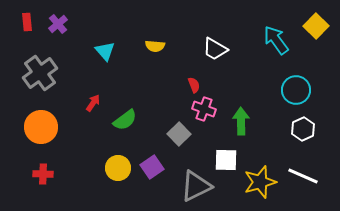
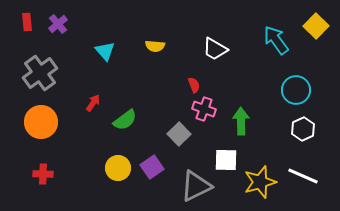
orange circle: moved 5 px up
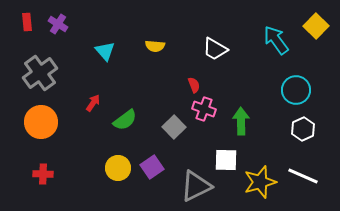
purple cross: rotated 18 degrees counterclockwise
gray square: moved 5 px left, 7 px up
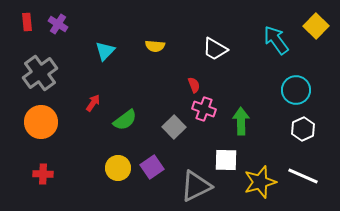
cyan triangle: rotated 25 degrees clockwise
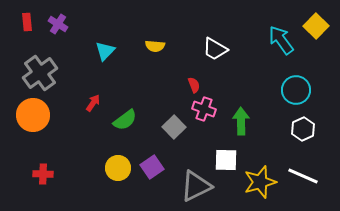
cyan arrow: moved 5 px right
orange circle: moved 8 px left, 7 px up
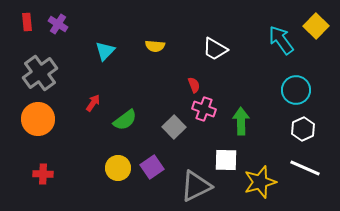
orange circle: moved 5 px right, 4 px down
white line: moved 2 px right, 8 px up
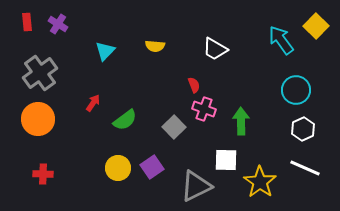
yellow star: rotated 20 degrees counterclockwise
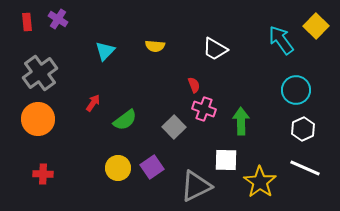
purple cross: moved 5 px up
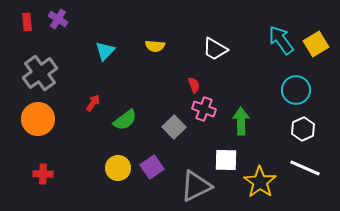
yellow square: moved 18 px down; rotated 15 degrees clockwise
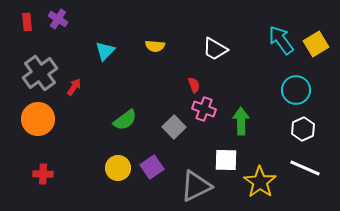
red arrow: moved 19 px left, 16 px up
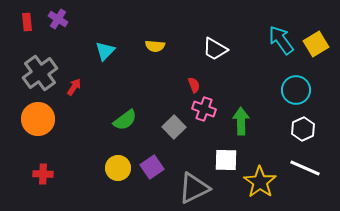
gray triangle: moved 2 px left, 2 px down
